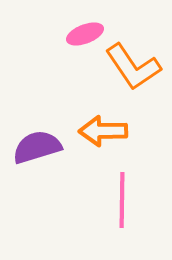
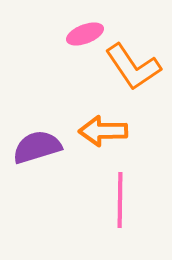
pink line: moved 2 px left
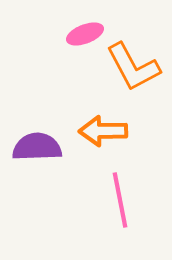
orange L-shape: rotated 6 degrees clockwise
purple semicircle: rotated 15 degrees clockwise
pink line: rotated 12 degrees counterclockwise
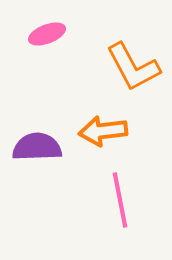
pink ellipse: moved 38 px left
orange arrow: rotated 6 degrees counterclockwise
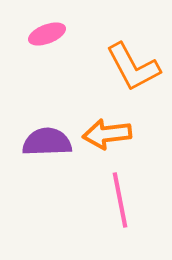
orange arrow: moved 4 px right, 3 px down
purple semicircle: moved 10 px right, 5 px up
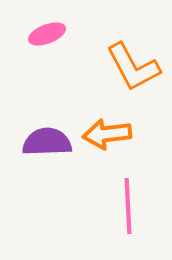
pink line: moved 8 px right, 6 px down; rotated 8 degrees clockwise
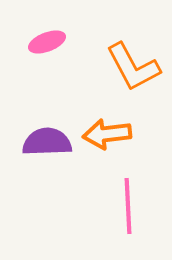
pink ellipse: moved 8 px down
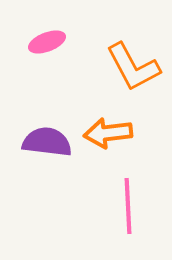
orange arrow: moved 1 px right, 1 px up
purple semicircle: rotated 9 degrees clockwise
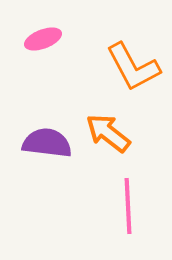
pink ellipse: moved 4 px left, 3 px up
orange arrow: rotated 45 degrees clockwise
purple semicircle: moved 1 px down
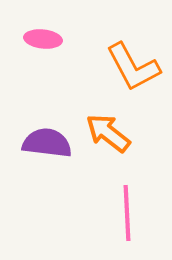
pink ellipse: rotated 27 degrees clockwise
pink line: moved 1 px left, 7 px down
